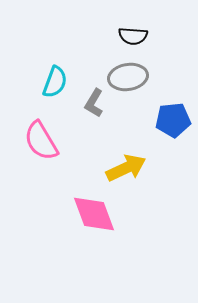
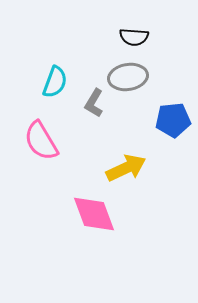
black semicircle: moved 1 px right, 1 px down
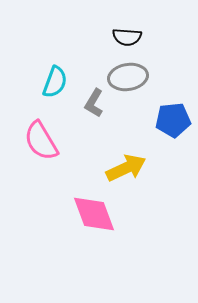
black semicircle: moved 7 px left
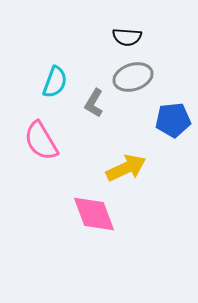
gray ellipse: moved 5 px right; rotated 9 degrees counterclockwise
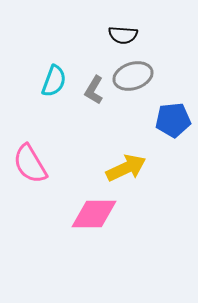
black semicircle: moved 4 px left, 2 px up
gray ellipse: moved 1 px up
cyan semicircle: moved 1 px left, 1 px up
gray L-shape: moved 13 px up
pink semicircle: moved 11 px left, 23 px down
pink diamond: rotated 69 degrees counterclockwise
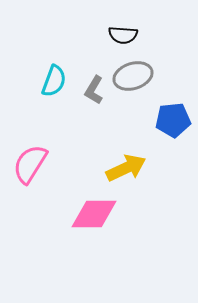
pink semicircle: rotated 63 degrees clockwise
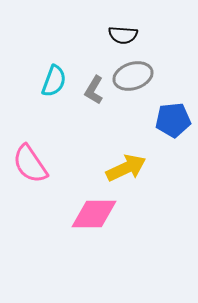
pink semicircle: rotated 66 degrees counterclockwise
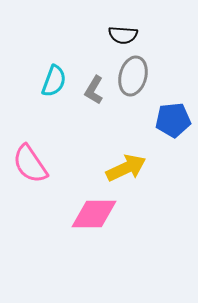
gray ellipse: rotated 57 degrees counterclockwise
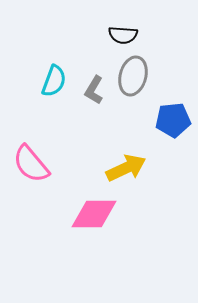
pink semicircle: moved 1 px right; rotated 6 degrees counterclockwise
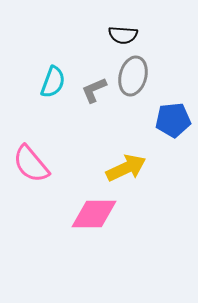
cyan semicircle: moved 1 px left, 1 px down
gray L-shape: rotated 36 degrees clockwise
